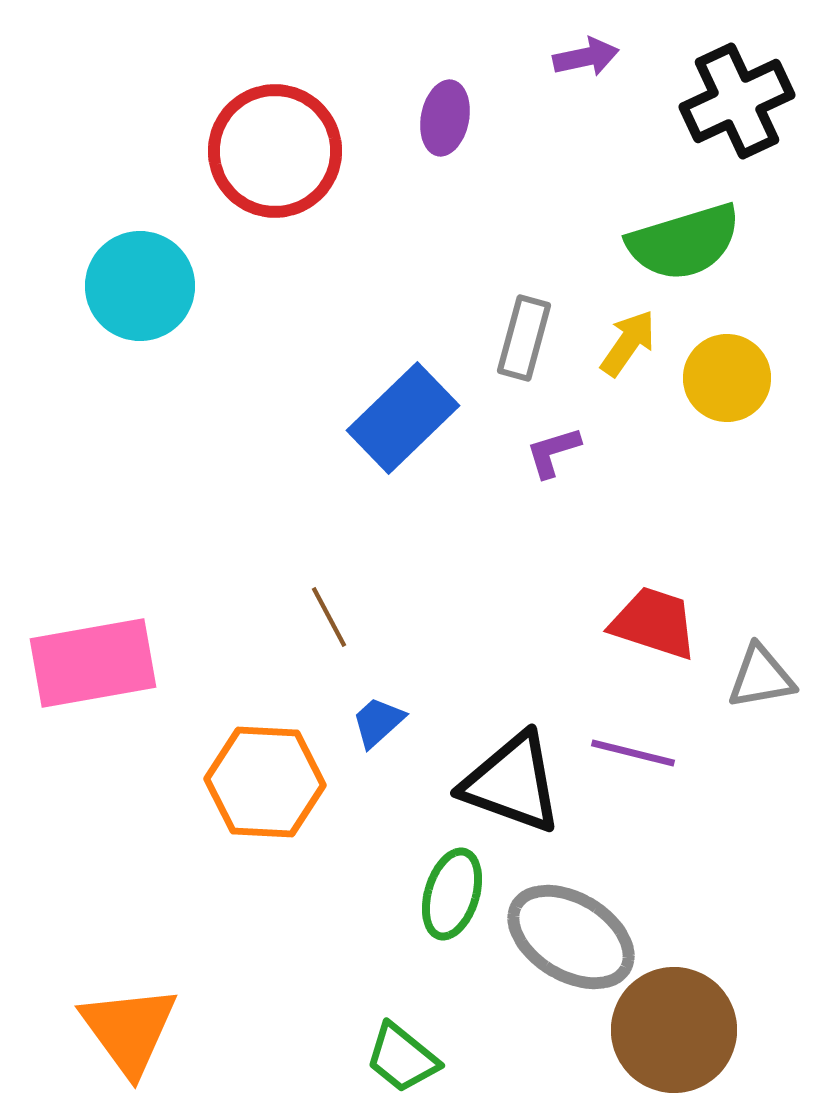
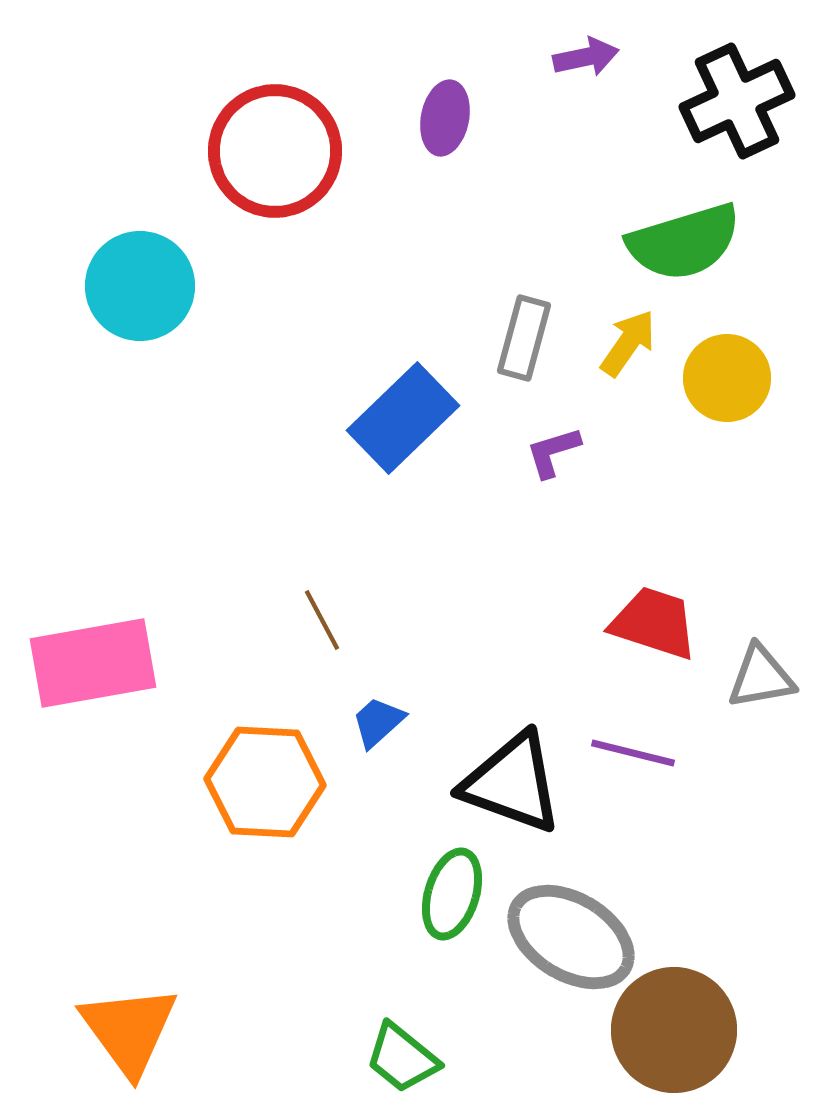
brown line: moved 7 px left, 3 px down
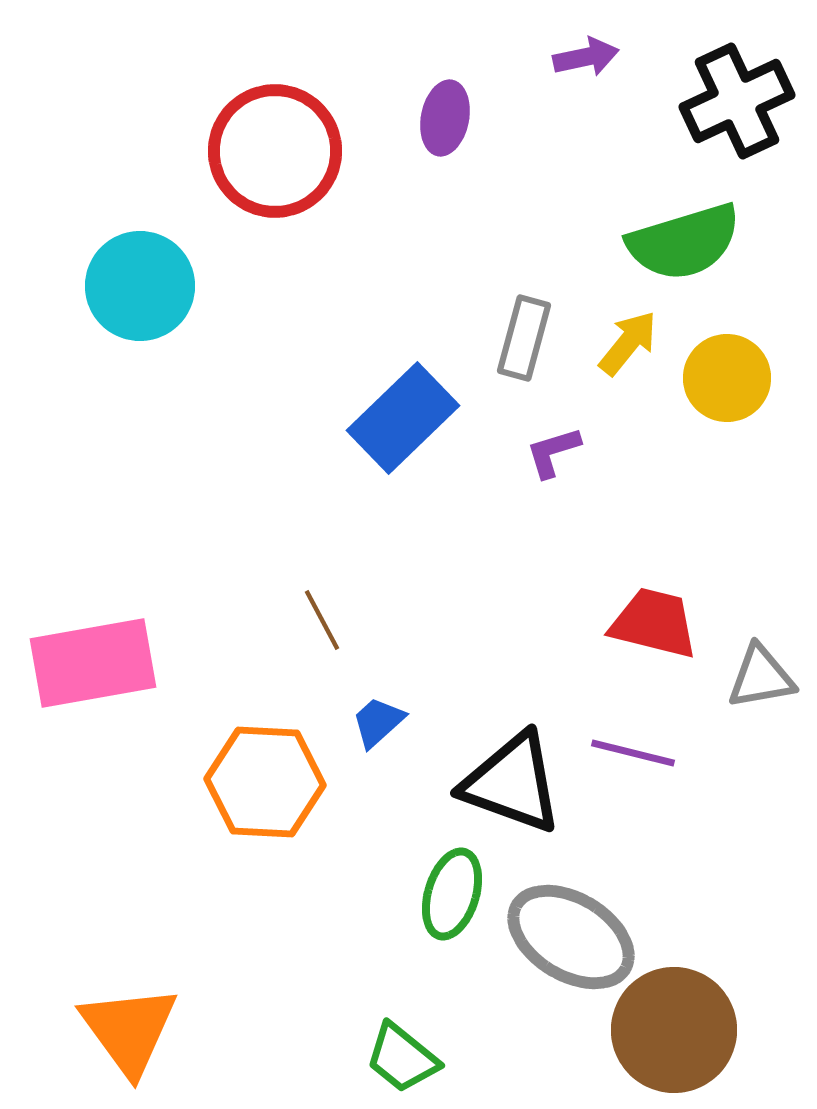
yellow arrow: rotated 4 degrees clockwise
red trapezoid: rotated 4 degrees counterclockwise
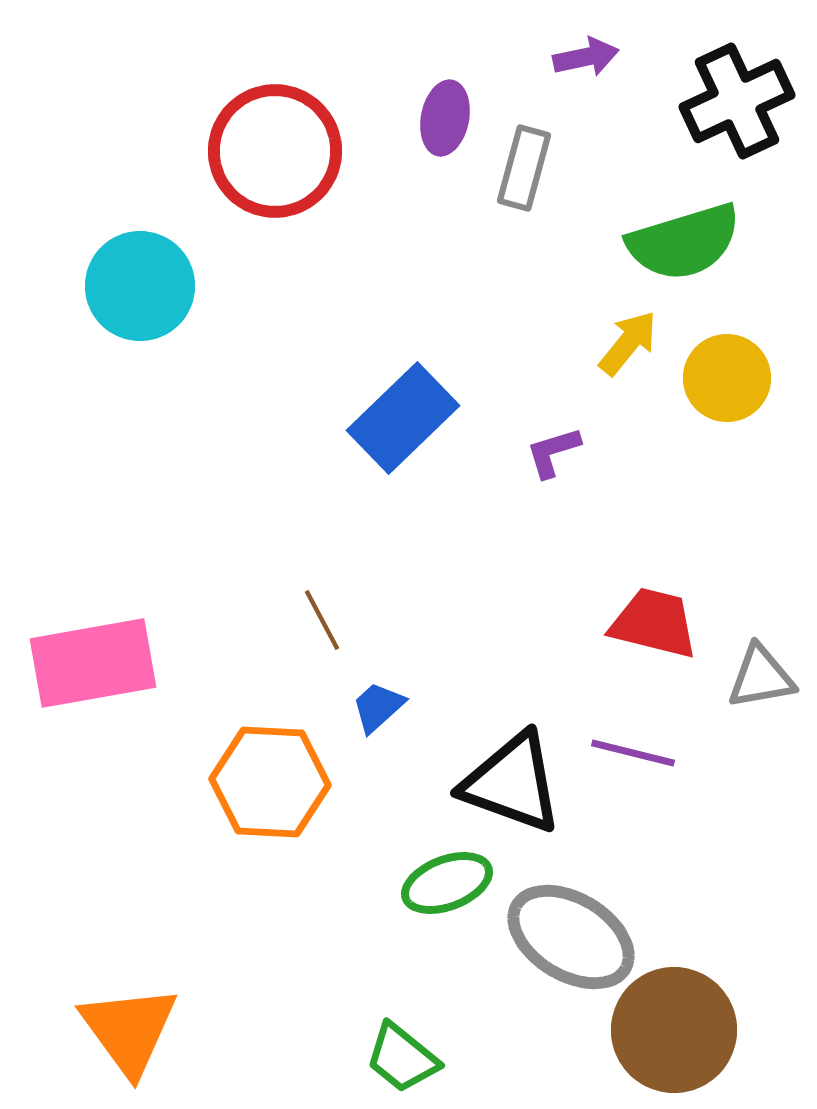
gray rectangle: moved 170 px up
blue trapezoid: moved 15 px up
orange hexagon: moved 5 px right
green ellipse: moved 5 px left, 11 px up; rotated 52 degrees clockwise
